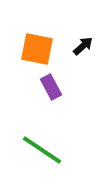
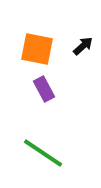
purple rectangle: moved 7 px left, 2 px down
green line: moved 1 px right, 3 px down
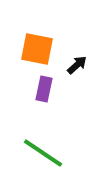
black arrow: moved 6 px left, 19 px down
purple rectangle: rotated 40 degrees clockwise
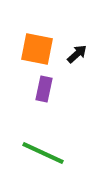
black arrow: moved 11 px up
green line: rotated 9 degrees counterclockwise
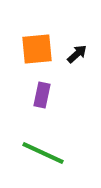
orange square: rotated 16 degrees counterclockwise
purple rectangle: moved 2 px left, 6 px down
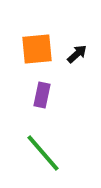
green line: rotated 24 degrees clockwise
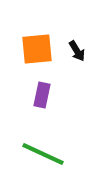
black arrow: moved 3 px up; rotated 100 degrees clockwise
green line: moved 1 px down; rotated 24 degrees counterclockwise
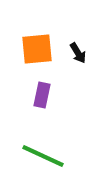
black arrow: moved 1 px right, 2 px down
green line: moved 2 px down
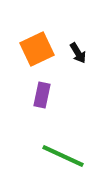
orange square: rotated 20 degrees counterclockwise
green line: moved 20 px right
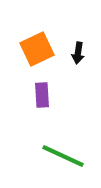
black arrow: rotated 40 degrees clockwise
purple rectangle: rotated 15 degrees counterclockwise
